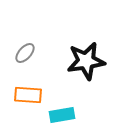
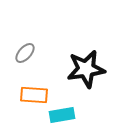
black star: moved 8 px down
orange rectangle: moved 6 px right
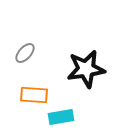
cyan rectangle: moved 1 px left, 2 px down
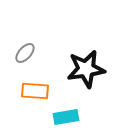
orange rectangle: moved 1 px right, 4 px up
cyan rectangle: moved 5 px right
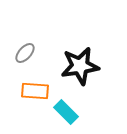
black star: moved 6 px left, 3 px up
cyan rectangle: moved 5 px up; rotated 55 degrees clockwise
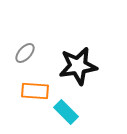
black star: moved 2 px left
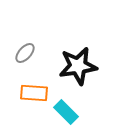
orange rectangle: moved 1 px left, 2 px down
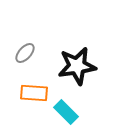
black star: moved 1 px left
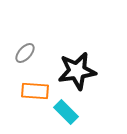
black star: moved 5 px down
orange rectangle: moved 1 px right, 2 px up
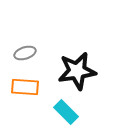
gray ellipse: rotated 30 degrees clockwise
orange rectangle: moved 10 px left, 4 px up
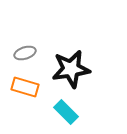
black star: moved 6 px left, 2 px up
orange rectangle: rotated 12 degrees clockwise
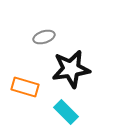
gray ellipse: moved 19 px right, 16 px up
